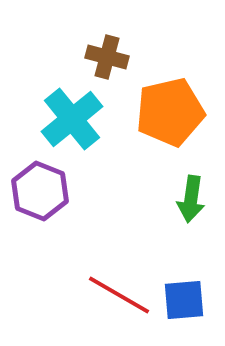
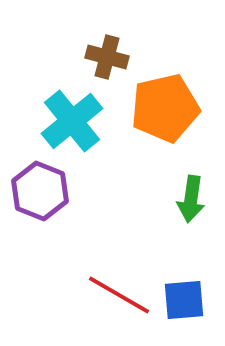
orange pentagon: moved 5 px left, 4 px up
cyan cross: moved 2 px down
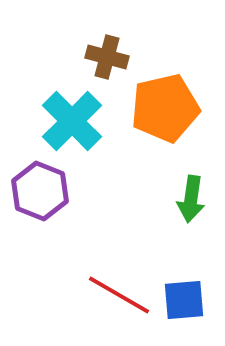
cyan cross: rotated 6 degrees counterclockwise
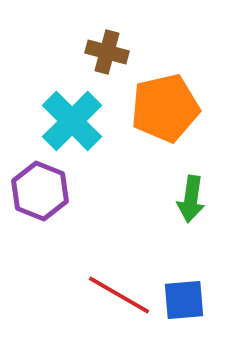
brown cross: moved 5 px up
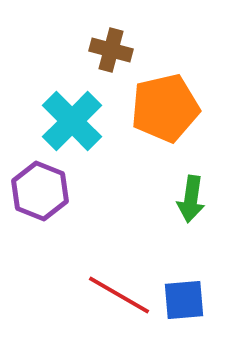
brown cross: moved 4 px right, 2 px up
